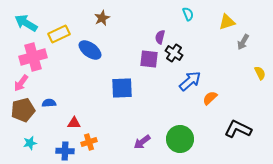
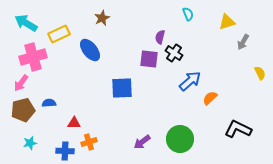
blue ellipse: rotated 15 degrees clockwise
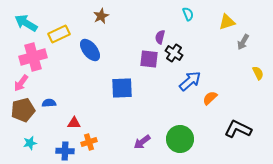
brown star: moved 1 px left, 2 px up
yellow semicircle: moved 2 px left
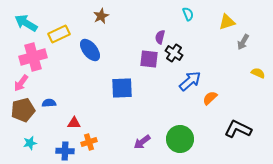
yellow semicircle: rotated 40 degrees counterclockwise
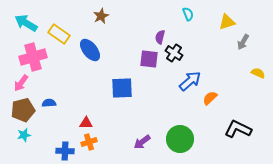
yellow rectangle: rotated 60 degrees clockwise
red triangle: moved 12 px right
cyan star: moved 6 px left, 8 px up
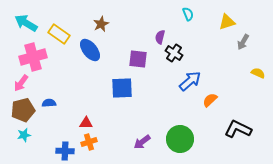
brown star: moved 8 px down
purple square: moved 11 px left
orange semicircle: moved 2 px down
